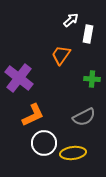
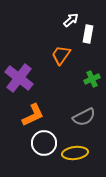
green cross: rotated 28 degrees counterclockwise
yellow ellipse: moved 2 px right
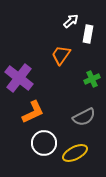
white arrow: moved 1 px down
orange L-shape: moved 3 px up
yellow ellipse: rotated 20 degrees counterclockwise
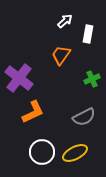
white arrow: moved 6 px left
white circle: moved 2 px left, 9 px down
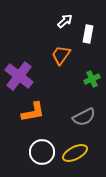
purple cross: moved 2 px up
orange L-shape: rotated 15 degrees clockwise
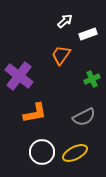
white rectangle: rotated 60 degrees clockwise
orange L-shape: moved 2 px right, 1 px down
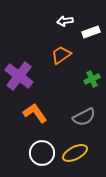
white arrow: rotated 147 degrees counterclockwise
white rectangle: moved 3 px right, 2 px up
orange trapezoid: rotated 20 degrees clockwise
orange L-shape: rotated 115 degrees counterclockwise
white circle: moved 1 px down
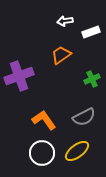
purple cross: rotated 32 degrees clockwise
orange L-shape: moved 9 px right, 7 px down
yellow ellipse: moved 2 px right, 2 px up; rotated 10 degrees counterclockwise
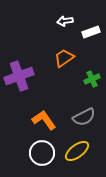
orange trapezoid: moved 3 px right, 3 px down
